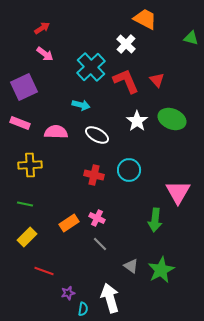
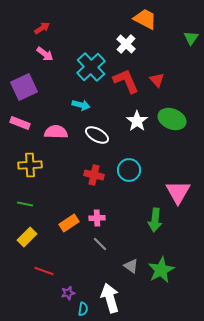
green triangle: rotated 49 degrees clockwise
pink cross: rotated 28 degrees counterclockwise
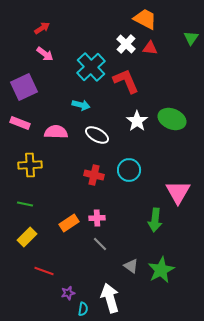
red triangle: moved 7 px left, 32 px up; rotated 42 degrees counterclockwise
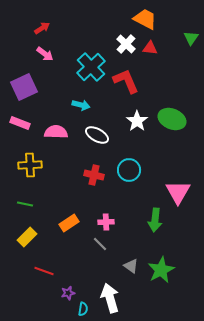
pink cross: moved 9 px right, 4 px down
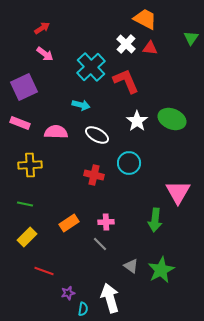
cyan circle: moved 7 px up
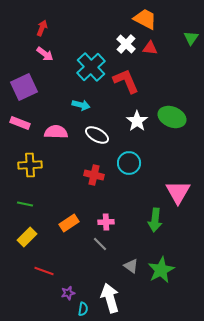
red arrow: rotated 35 degrees counterclockwise
green ellipse: moved 2 px up
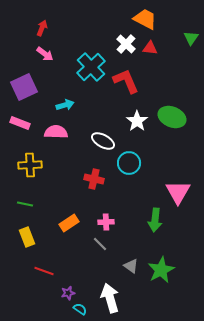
cyan arrow: moved 16 px left; rotated 30 degrees counterclockwise
white ellipse: moved 6 px right, 6 px down
red cross: moved 4 px down
yellow rectangle: rotated 66 degrees counterclockwise
cyan semicircle: moved 3 px left; rotated 64 degrees counterclockwise
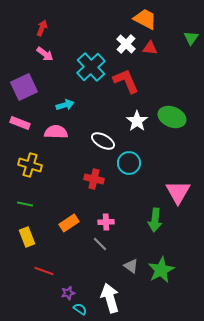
yellow cross: rotated 20 degrees clockwise
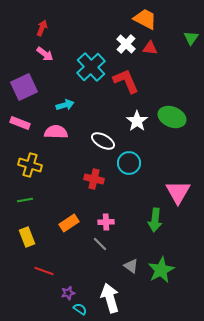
green line: moved 4 px up; rotated 21 degrees counterclockwise
